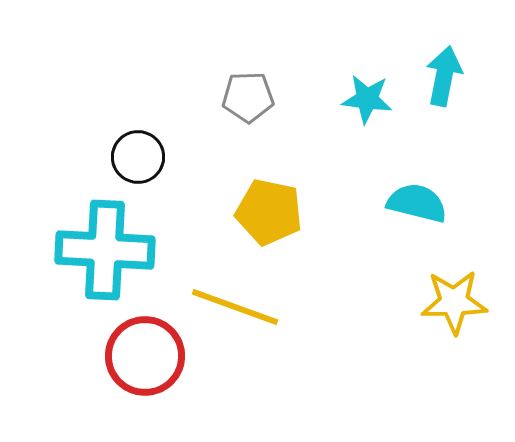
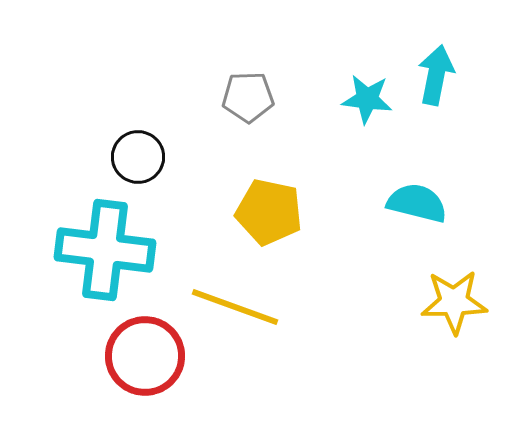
cyan arrow: moved 8 px left, 1 px up
cyan cross: rotated 4 degrees clockwise
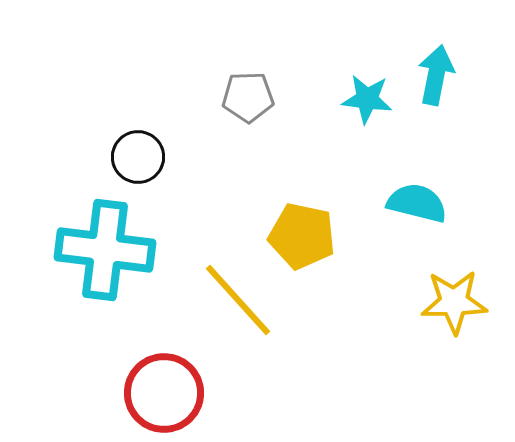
yellow pentagon: moved 33 px right, 24 px down
yellow line: moved 3 px right, 7 px up; rotated 28 degrees clockwise
red circle: moved 19 px right, 37 px down
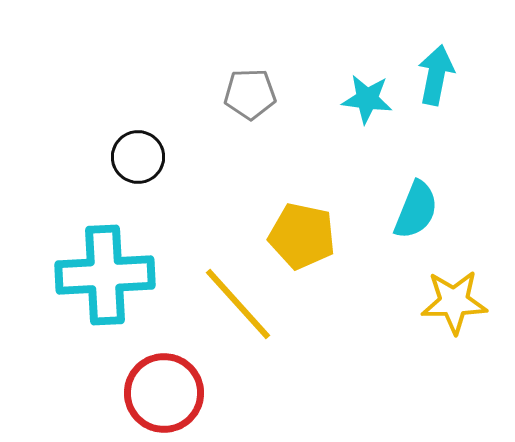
gray pentagon: moved 2 px right, 3 px up
cyan semicircle: moved 1 px left, 7 px down; rotated 98 degrees clockwise
cyan cross: moved 25 px down; rotated 10 degrees counterclockwise
yellow line: moved 4 px down
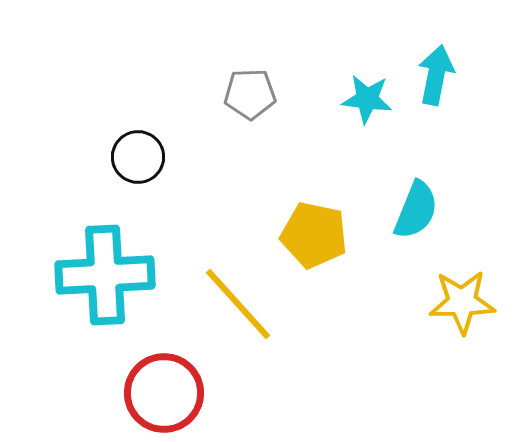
yellow pentagon: moved 12 px right, 1 px up
yellow star: moved 8 px right
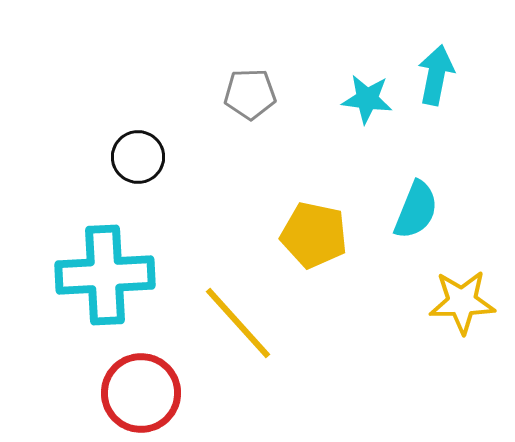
yellow line: moved 19 px down
red circle: moved 23 px left
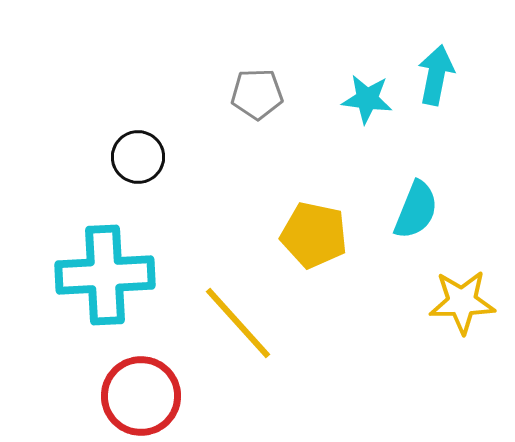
gray pentagon: moved 7 px right
red circle: moved 3 px down
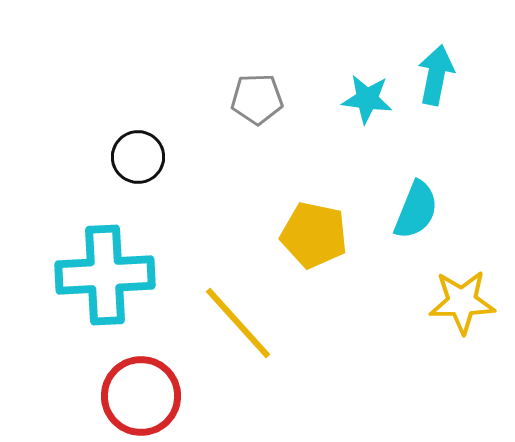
gray pentagon: moved 5 px down
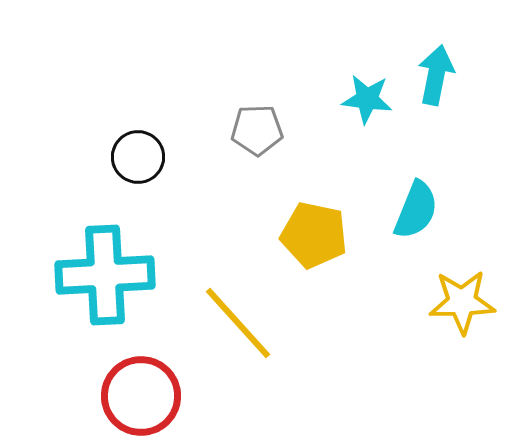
gray pentagon: moved 31 px down
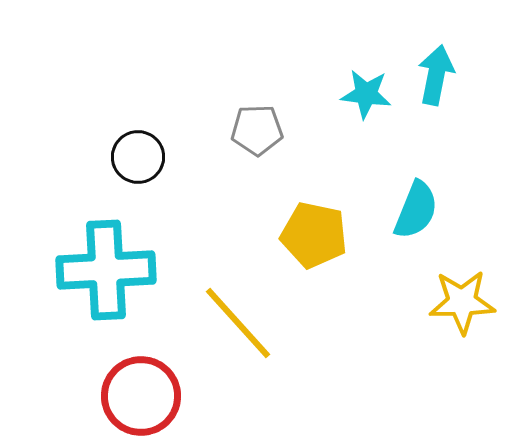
cyan star: moved 1 px left, 5 px up
cyan cross: moved 1 px right, 5 px up
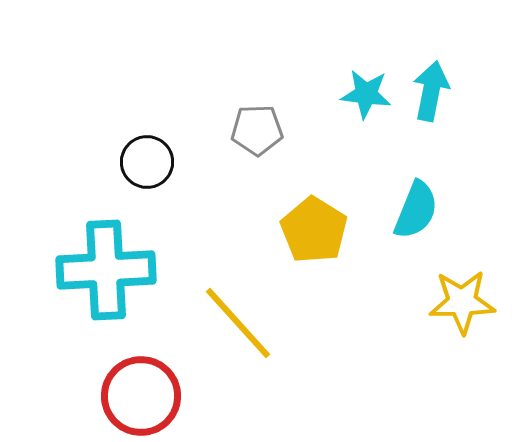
cyan arrow: moved 5 px left, 16 px down
black circle: moved 9 px right, 5 px down
yellow pentagon: moved 5 px up; rotated 20 degrees clockwise
